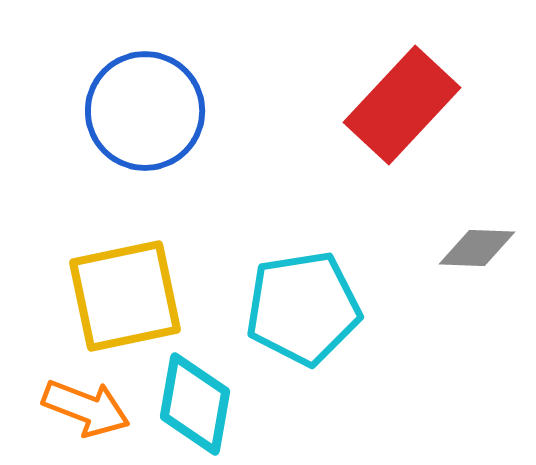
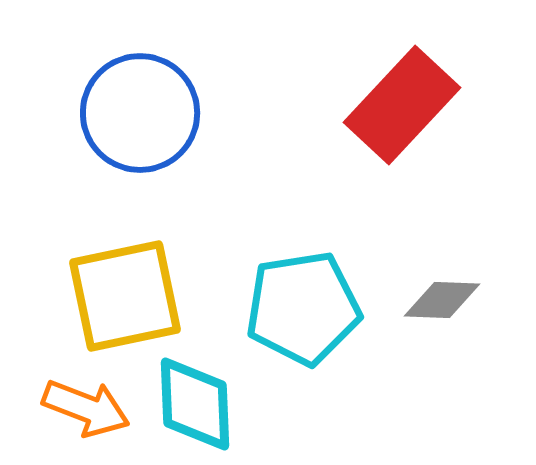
blue circle: moved 5 px left, 2 px down
gray diamond: moved 35 px left, 52 px down
cyan diamond: rotated 12 degrees counterclockwise
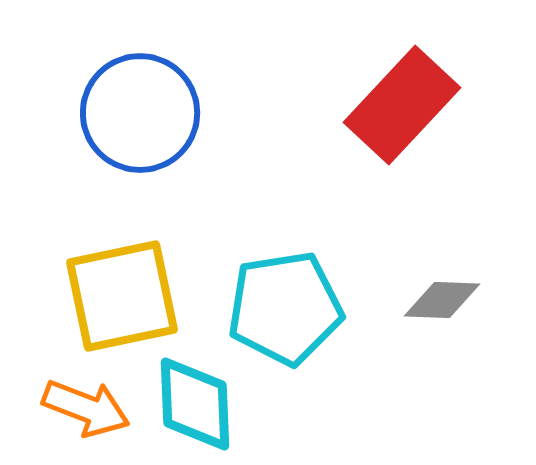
yellow square: moved 3 px left
cyan pentagon: moved 18 px left
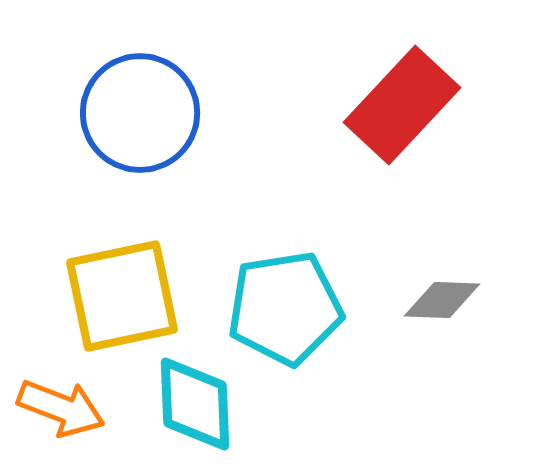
orange arrow: moved 25 px left
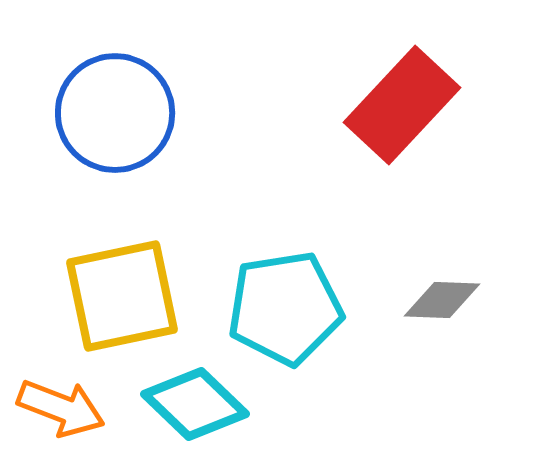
blue circle: moved 25 px left
cyan diamond: rotated 44 degrees counterclockwise
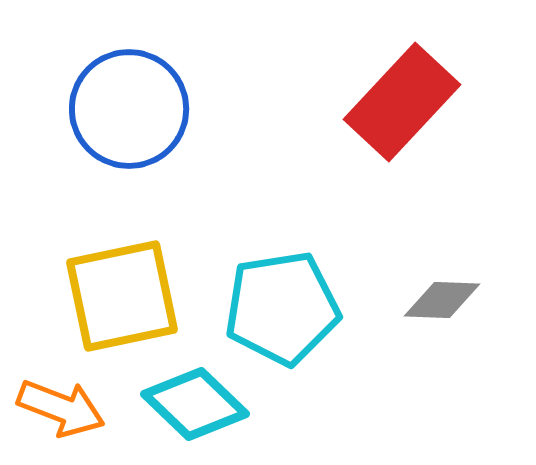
red rectangle: moved 3 px up
blue circle: moved 14 px right, 4 px up
cyan pentagon: moved 3 px left
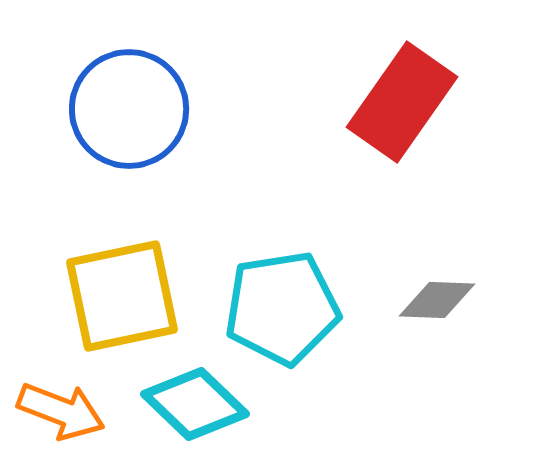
red rectangle: rotated 8 degrees counterclockwise
gray diamond: moved 5 px left
orange arrow: moved 3 px down
